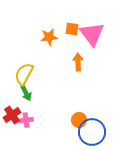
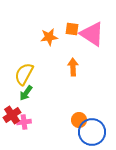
pink triangle: rotated 20 degrees counterclockwise
orange arrow: moved 5 px left, 5 px down
green arrow: rotated 63 degrees clockwise
pink cross: moved 2 px left, 2 px down
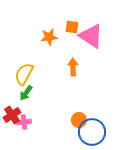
orange square: moved 2 px up
pink triangle: moved 1 px left, 2 px down
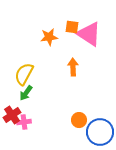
pink triangle: moved 2 px left, 2 px up
blue circle: moved 8 px right
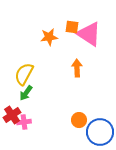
orange arrow: moved 4 px right, 1 px down
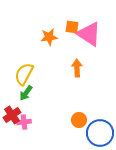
blue circle: moved 1 px down
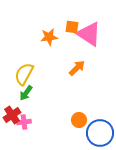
orange arrow: rotated 48 degrees clockwise
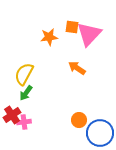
pink triangle: rotated 40 degrees clockwise
orange arrow: rotated 102 degrees counterclockwise
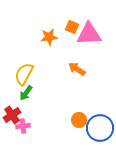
orange square: rotated 16 degrees clockwise
pink triangle: rotated 44 degrees clockwise
orange arrow: moved 1 px down
pink cross: moved 1 px left, 4 px down
blue circle: moved 5 px up
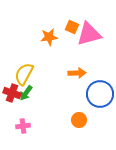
pink triangle: rotated 12 degrees counterclockwise
orange arrow: moved 4 px down; rotated 144 degrees clockwise
red cross: moved 22 px up; rotated 36 degrees counterclockwise
blue circle: moved 34 px up
